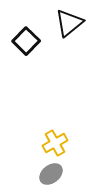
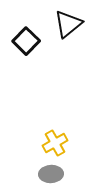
black triangle: moved 1 px left, 1 px down
gray ellipse: rotated 35 degrees clockwise
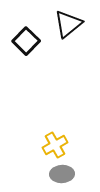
yellow cross: moved 2 px down
gray ellipse: moved 11 px right
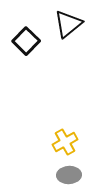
yellow cross: moved 10 px right, 3 px up
gray ellipse: moved 7 px right, 1 px down
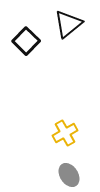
yellow cross: moved 9 px up
gray ellipse: rotated 60 degrees clockwise
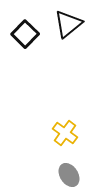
black square: moved 1 px left, 7 px up
yellow cross: rotated 25 degrees counterclockwise
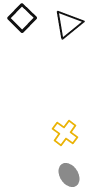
black square: moved 3 px left, 16 px up
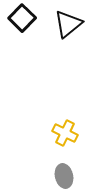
yellow cross: rotated 10 degrees counterclockwise
gray ellipse: moved 5 px left, 1 px down; rotated 20 degrees clockwise
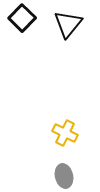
black triangle: rotated 12 degrees counterclockwise
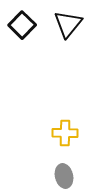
black square: moved 7 px down
yellow cross: rotated 25 degrees counterclockwise
